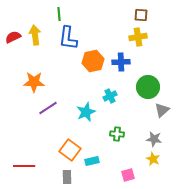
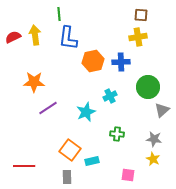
pink square: rotated 24 degrees clockwise
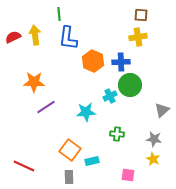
orange hexagon: rotated 25 degrees counterclockwise
green circle: moved 18 px left, 2 px up
purple line: moved 2 px left, 1 px up
cyan star: rotated 18 degrees clockwise
red line: rotated 25 degrees clockwise
gray rectangle: moved 2 px right
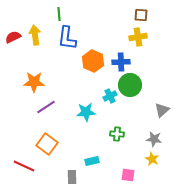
blue L-shape: moved 1 px left
orange square: moved 23 px left, 6 px up
yellow star: moved 1 px left
gray rectangle: moved 3 px right
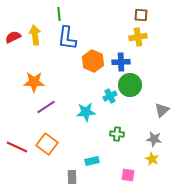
red line: moved 7 px left, 19 px up
